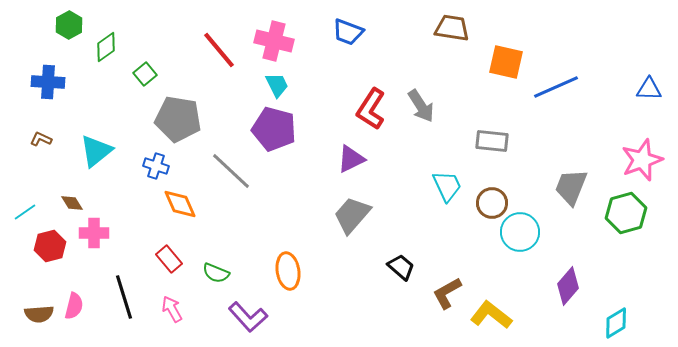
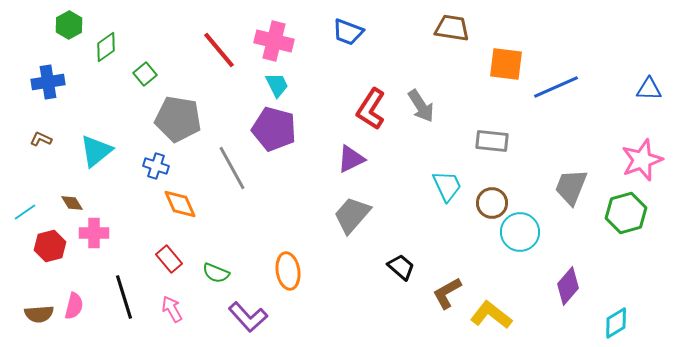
orange square at (506, 62): moved 2 px down; rotated 6 degrees counterclockwise
blue cross at (48, 82): rotated 12 degrees counterclockwise
gray line at (231, 171): moved 1 px right, 3 px up; rotated 18 degrees clockwise
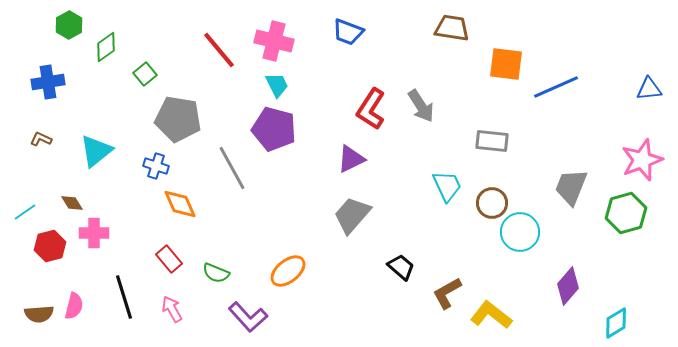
blue triangle at (649, 89): rotated 8 degrees counterclockwise
orange ellipse at (288, 271): rotated 60 degrees clockwise
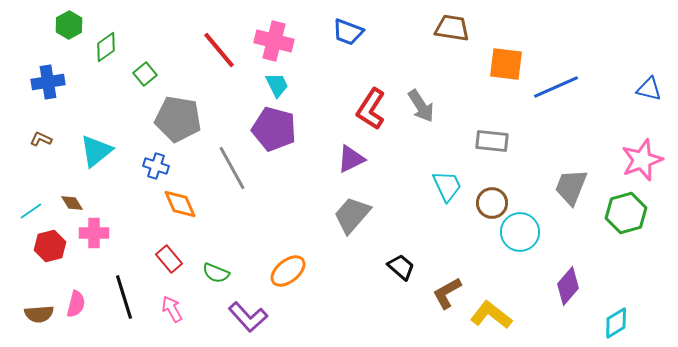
blue triangle at (649, 89): rotated 20 degrees clockwise
cyan line at (25, 212): moved 6 px right, 1 px up
pink semicircle at (74, 306): moved 2 px right, 2 px up
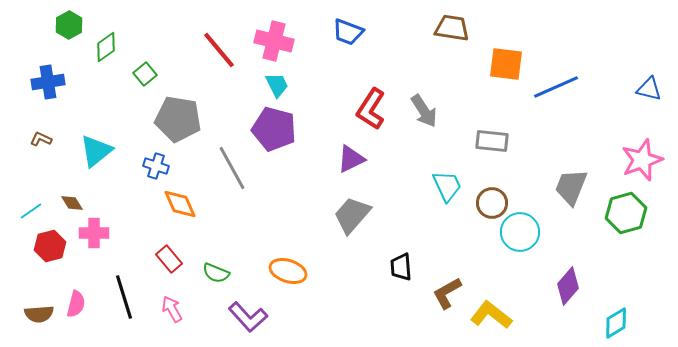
gray arrow at (421, 106): moved 3 px right, 5 px down
black trapezoid at (401, 267): rotated 136 degrees counterclockwise
orange ellipse at (288, 271): rotated 57 degrees clockwise
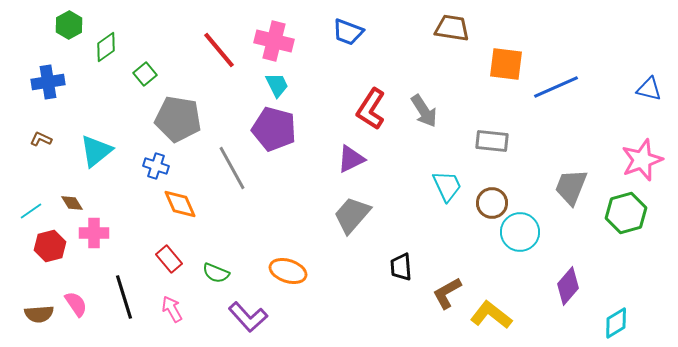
pink semicircle at (76, 304): rotated 48 degrees counterclockwise
